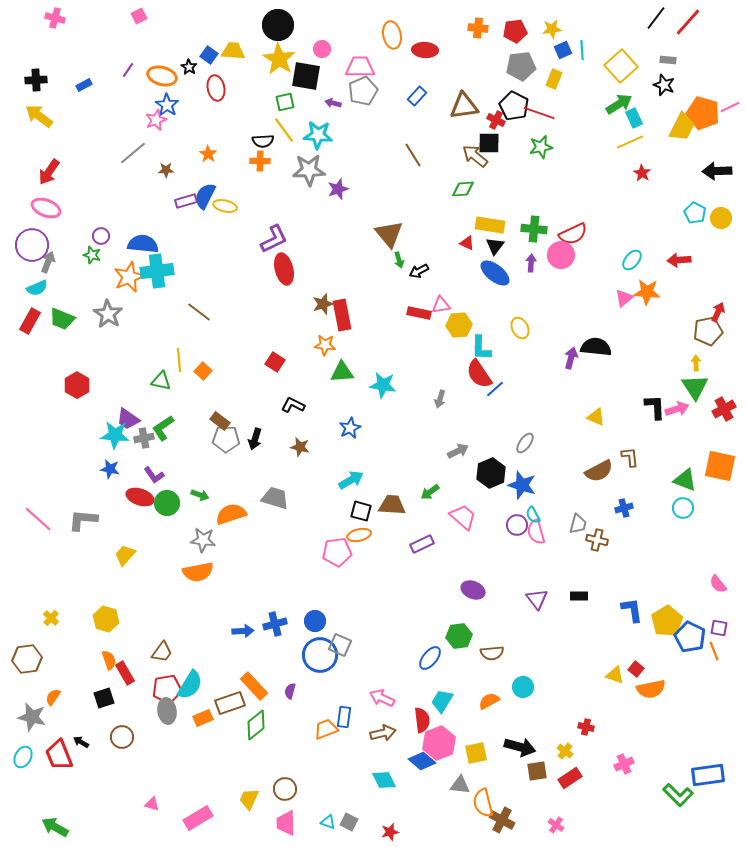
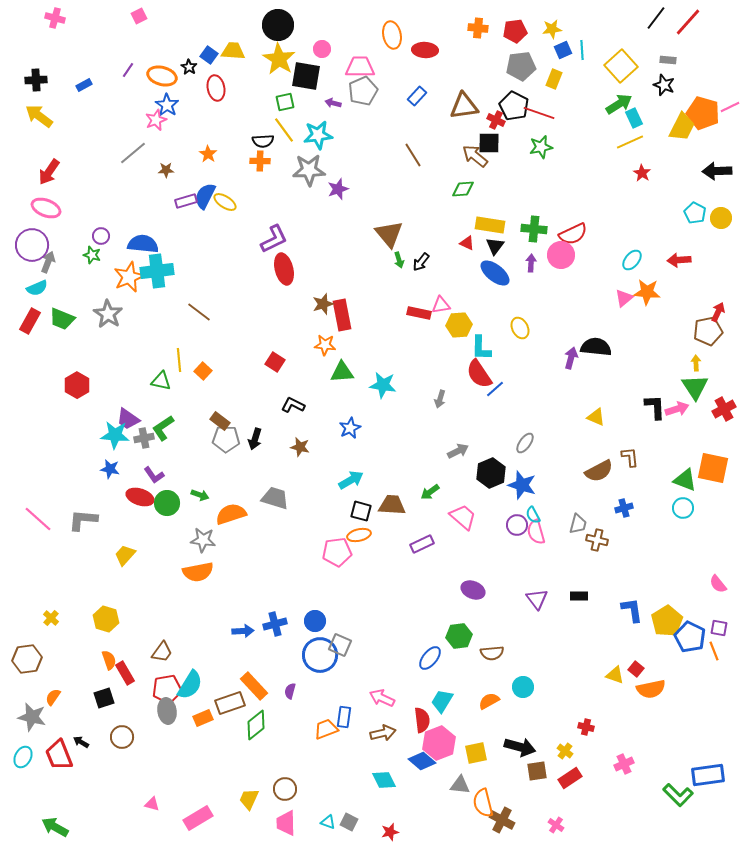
cyan star at (318, 135): rotated 12 degrees counterclockwise
yellow ellipse at (225, 206): moved 4 px up; rotated 20 degrees clockwise
black arrow at (419, 271): moved 2 px right, 9 px up; rotated 24 degrees counterclockwise
orange square at (720, 466): moved 7 px left, 2 px down
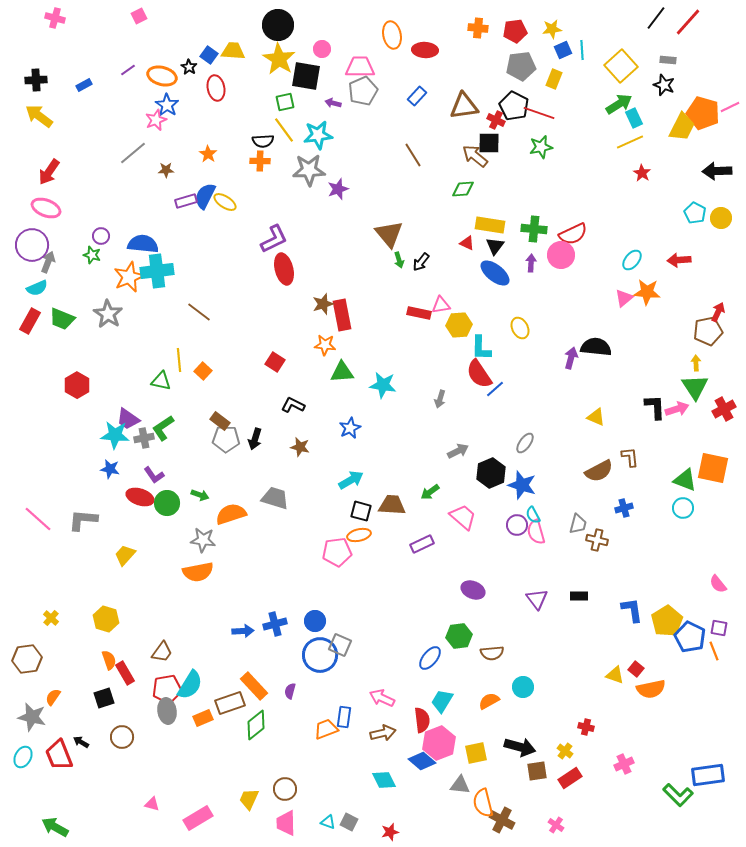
purple line at (128, 70): rotated 21 degrees clockwise
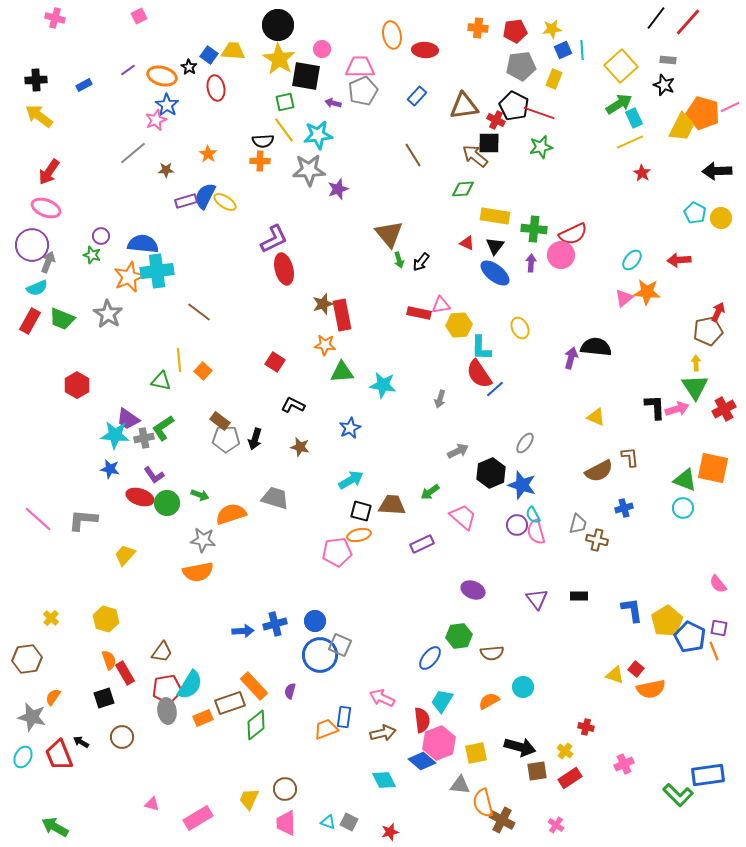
yellow rectangle at (490, 225): moved 5 px right, 9 px up
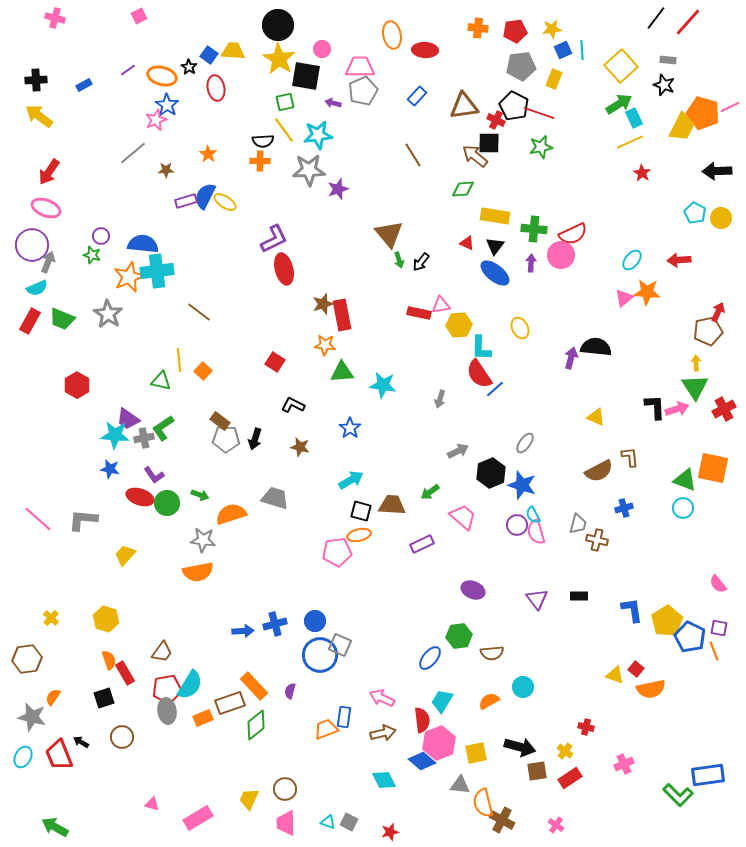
blue star at (350, 428): rotated 10 degrees counterclockwise
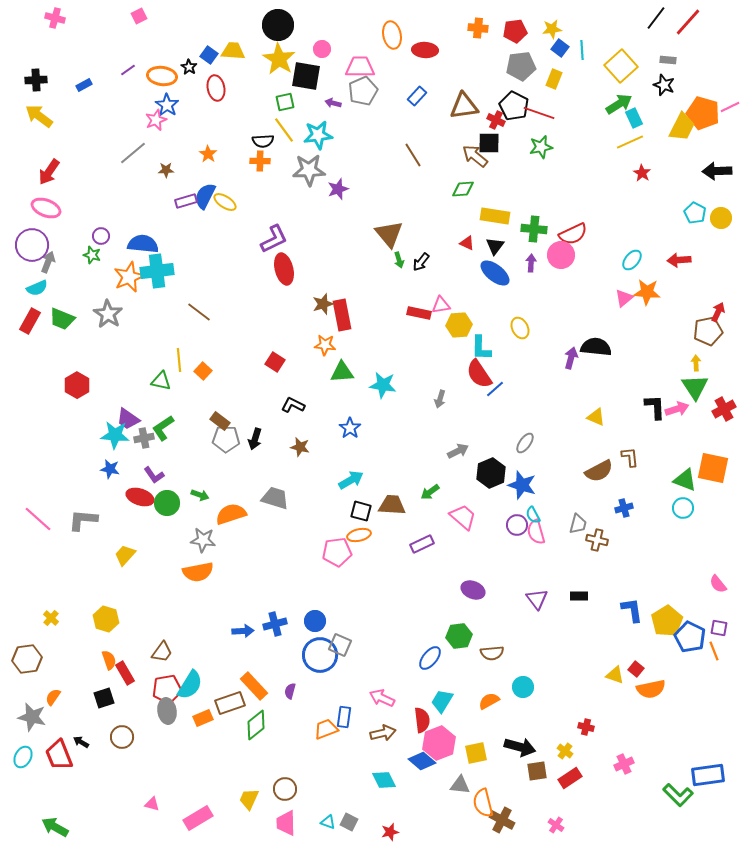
blue square at (563, 50): moved 3 px left, 2 px up; rotated 30 degrees counterclockwise
orange ellipse at (162, 76): rotated 8 degrees counterclockwise
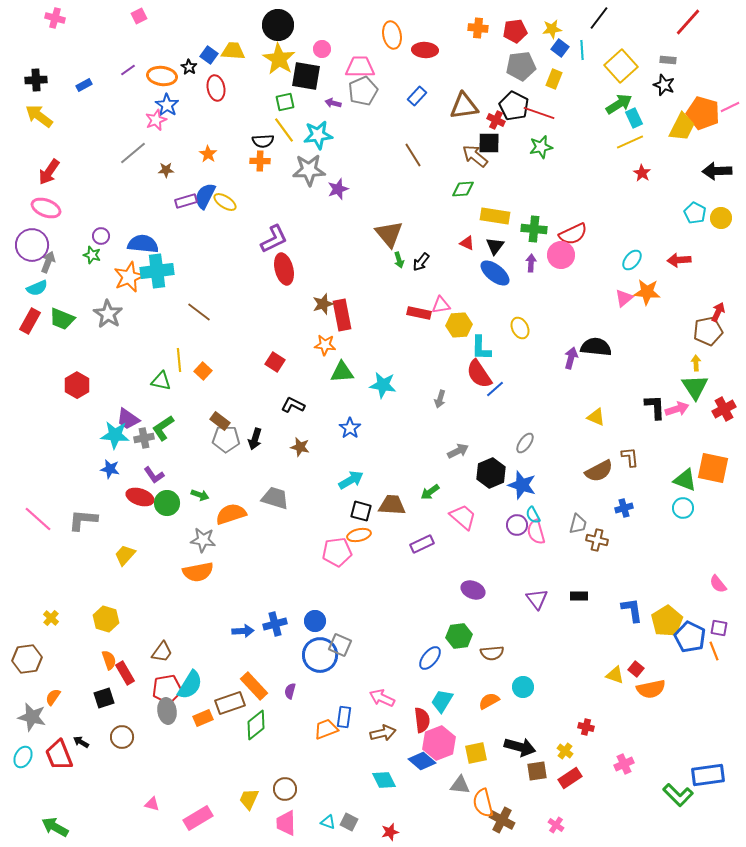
black line at (656, 18): moved 57 px left
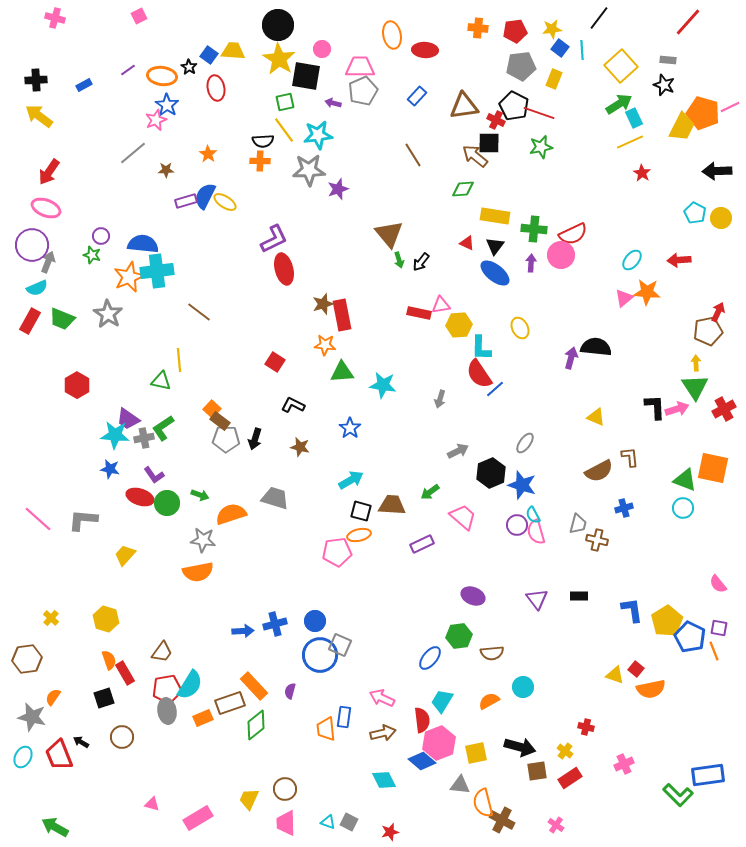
orange square at (203, 371): moved 9 px right, 38 px down
purple ellipse at (473, 590): moved 6 px down
orange trapezoid at (326, 729): rotated 75 degrees counterclockwise
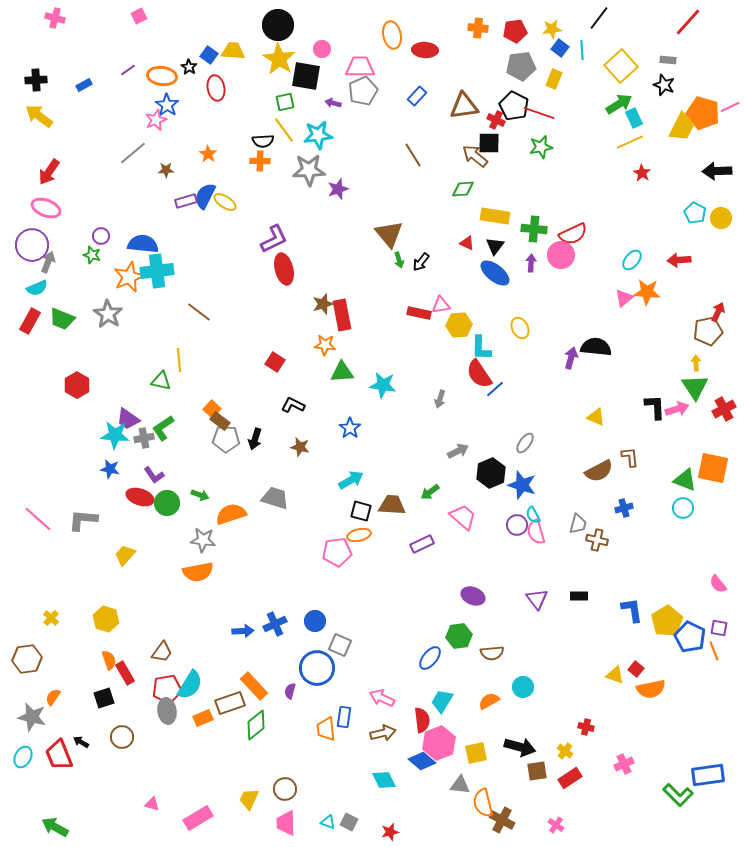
blue cross at (275, 624): rotated 10 degrees counterclockwise
blue circle at (320, 655): moved 3 px left, 13 px down
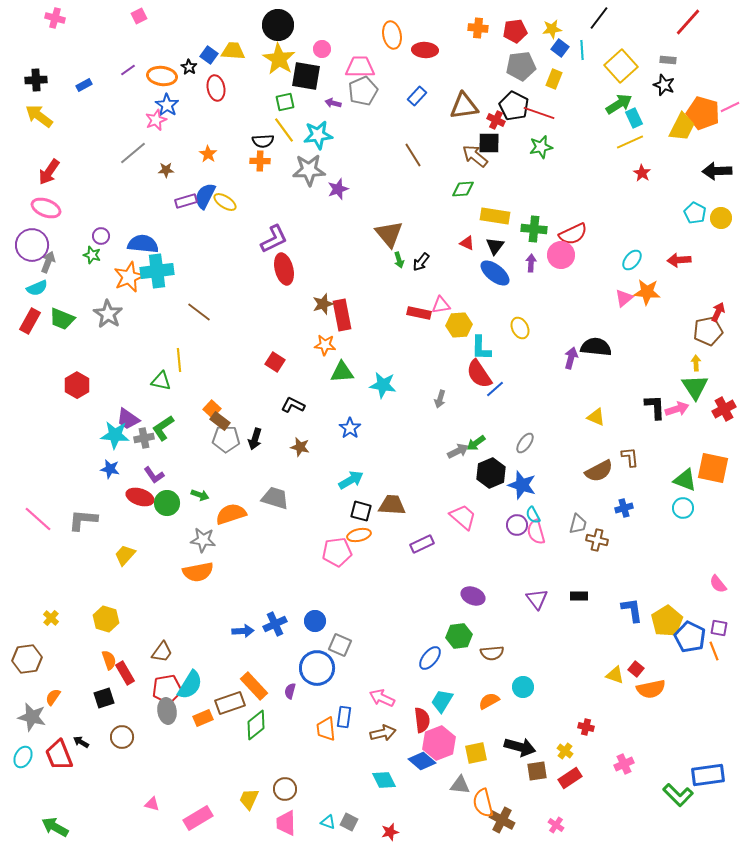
green arrow at (430, 492): moved 46 px right, 49 px up
